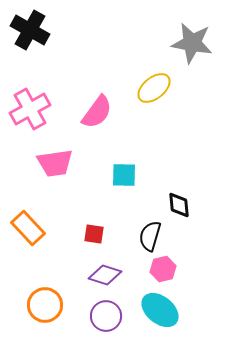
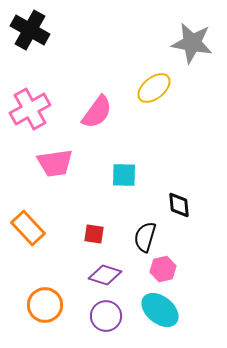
black semicircle: moved 5 px left, 1 px down
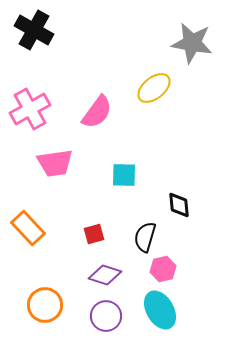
black cross: moved 4 px right
red square: rotated 25 degrees counterclockwise
cyan ellipse: rotated 21 degrees clockwise
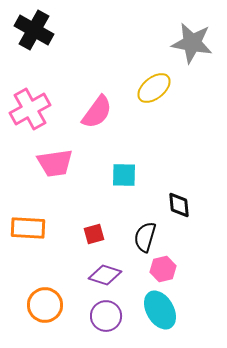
orange rectangle: rotated 44 degrees counterclockwise
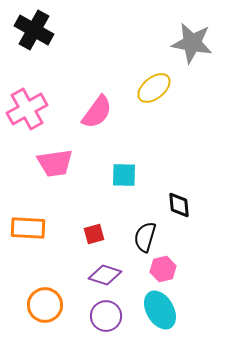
pink cross: moved 3 px left
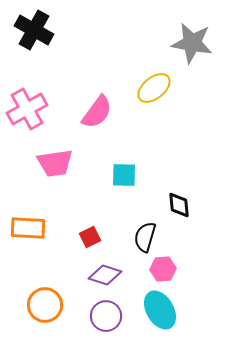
red square: moved 4 px left, 3 px down; rotated 10 degrees counterclockwise
pink hexagon: rotated 10 degrees clockwise
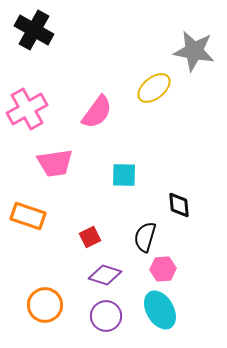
gray star: moved 2 px right, 8 px down
orange rectangle: moved 12 px up; rotated 16 degrees clockwise
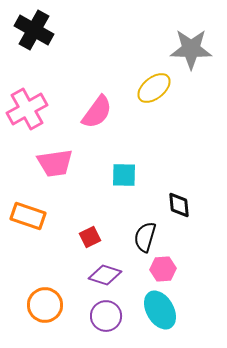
gray star: moved 3 px left, 2 px up; rotated 9 degrees counterclockwise
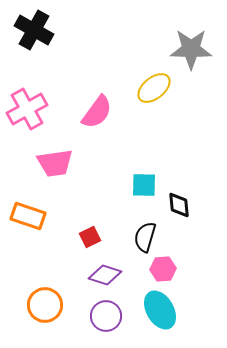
cyan square: moved 20 px right, 10 px down
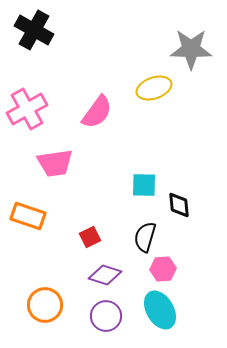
yellow ellipse: rotated 20 degrees clockwise
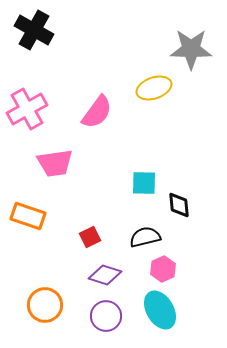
cyan square: moved 2 px up
black semicircle: rotated 60 degrees clockwise
pink hexagon: rotated 20 degrees counterclockwise
